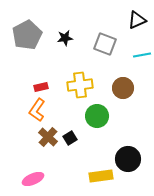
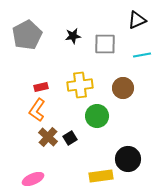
black star: moved 8 px right, 2 px up
gray square: rotated 20 degrees counterclockwise
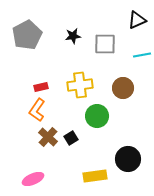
black square: moved 1 px right
yellow rectangle: moved 6 px left
